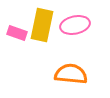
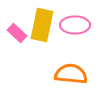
pink ellipse: rotated 12 degrees clockwise
pink rectangle: rotated 24 degrees clockwise
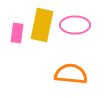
pink rectangle: rotated 54 degrees clockwise
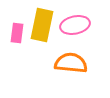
pink ellipse: rotated 12 degrees counterclockwise
orange semicircle: moved 11 px up
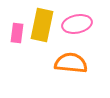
pink ellipse: moved 2 px right, 1 px up
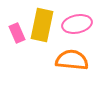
pink rectangle: rotated 30 degrees counterclockwise
orange semicircle: moved 1 px right, 3 px up
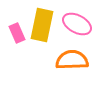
pink ellipse: rotated 40 degrees clockwise
orange semicircle: rotated 8 degrees counterclockwise
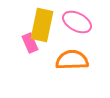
pink ellipse: moved 2 px up
pink rectangle: moved 13 px right, 10 px down
